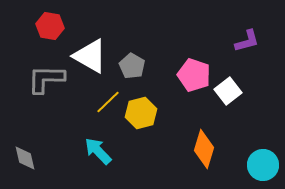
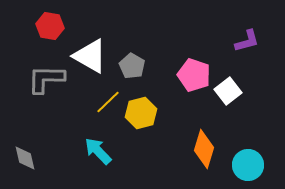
cyan circle: moved 15 px left
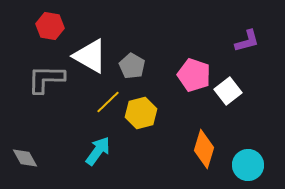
cyan arrow: rotated 80 degrees clockwise
gray diamond: rotated 16 degrees counterclockwise
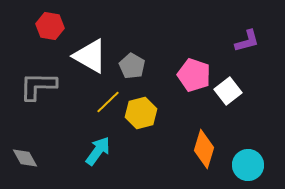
gray L-shape: moved 8 px left, 7 px down
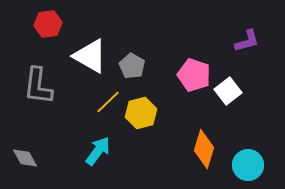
red hexagon: moved 2 px left, 2 px up; rotated 16 degrees counterclockwise
gray L-shape: rotated 84 degrees counterclockwise
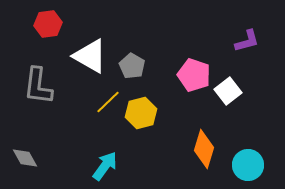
cyan arrow: moved 7 px right, 15 px down
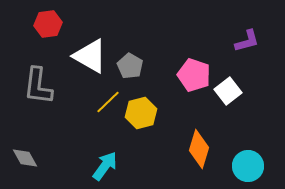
gray pentagon: moved 2 px left
orange diamond: moved 5 px left
cyan circle: moved 1 px down
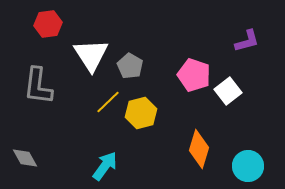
white triangle: moved 1 px right, 1 px up; rotated 27 degrees clockwise
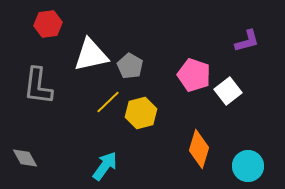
white triangle: rotated 51 degrees clockwise
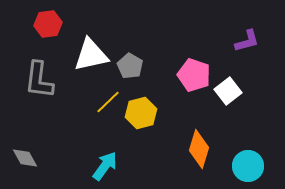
gray L-shape: moved 1 px right, 6 px up
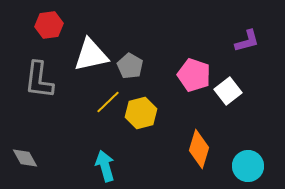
red hexagon: moved 1 px right, 1 px down
cyan arrow: rotated 52 degrees counterclockwise
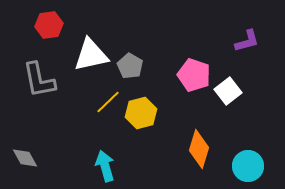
gray L-shape: rotated 18 degrees counterclockwise
